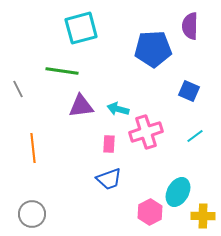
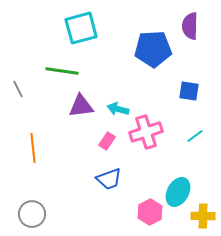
blue square: rotated 15 degrees counterclockwise
pink rectangle: moved 2 px left, 3 px up; rotated 30 degrees clockwise
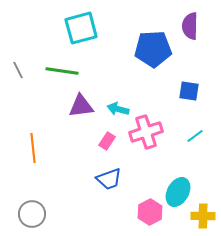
gray line: moved 19 px up
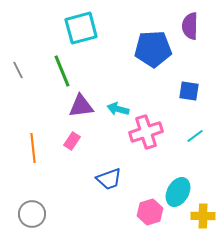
green line: rotated 60 degrees clockwise
pink rectangle: moved 35 px left
pink hexagon: rotated 10 degrees clockwise
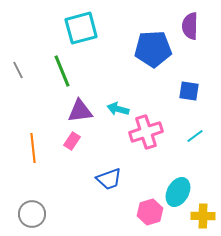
purple triangle: moved 1 px left, 5 px down
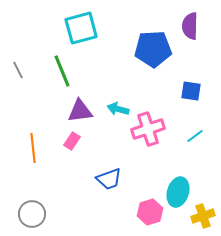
blue square: moved 2 px right
pink cross: moved 2 px right, 3 px up
cyan ellipse: rotated 12 degrees counterclockwise
yellow cross: rotated 20 degrees counterclockwise
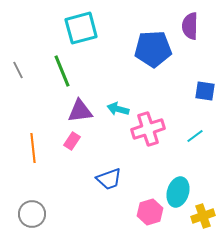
blue square: moved 14 px right
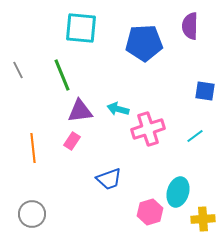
cyan square: rotated 20 degrees clockwise
blue pentagon: moved 9 px left, 6 px up
green line: moved 4 px down
yellow cross: moved 3 px down; rotated 15 degrees clockwise
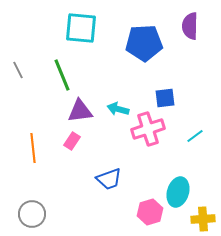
blue square: moved 40 px left, 7 px down; rotated 15 degrees counterclockwise
